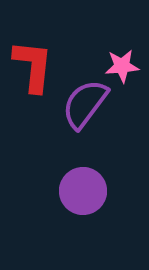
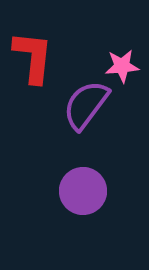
red L-shape: moved 9 px up
purple semicircle: moved 1 px right, 1 px down
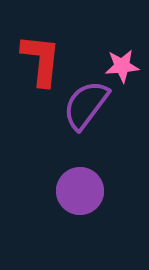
red L-shape: moved 8 px right, 3 px down
purple circle: moved 3 px left
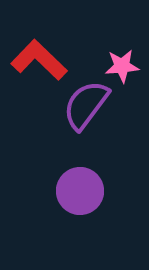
red L-shape: moved 2 px left; rotated 52 degrees counterclockwise
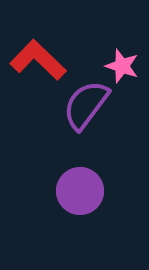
red L-shape: moved 1 px left
pink star: rotated 24 degrees clockwise
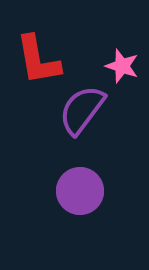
red L-shape: rotated 144 degrees counterclockwise
purple semicircle: moved 4 px left, 5 px down
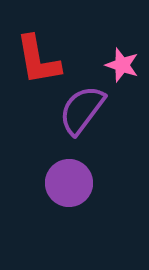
pink star: moved 1 px up
purple circle: moved 11 px left, 8 px up
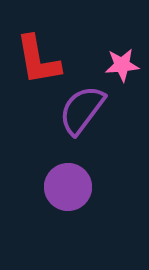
pink star: rotated 24 degrees counterclockwise
purple circle: moved 1 px left, 4 px down
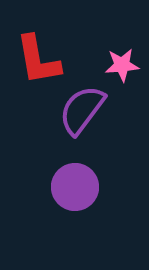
purple circle: moved 7 px right
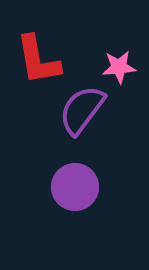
pink star: moved 3 px left, 2 px down
